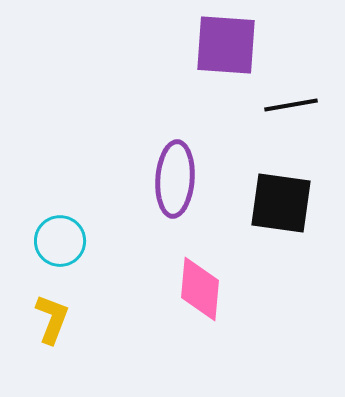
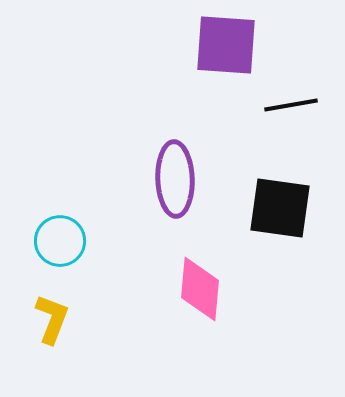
purple ellipse: rotated 6 degrees counterclockwise
black square: moved 1 px left, 5 px down
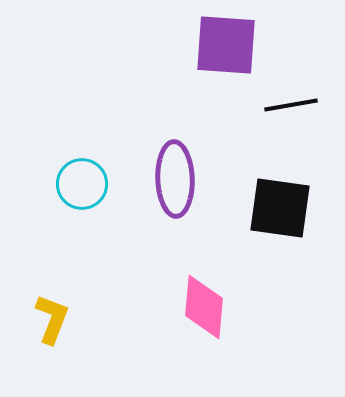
cyan circle: moved 22 px right, 57 px up
pink diamond: moved 4 px right, 18 px down
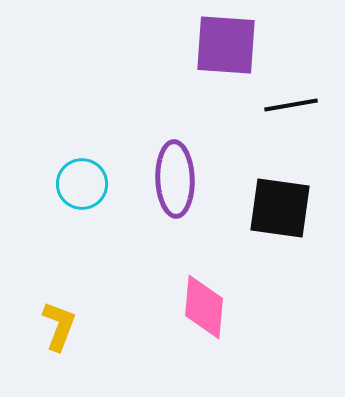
yellow L-shape: moved 7 px right, 7 px down
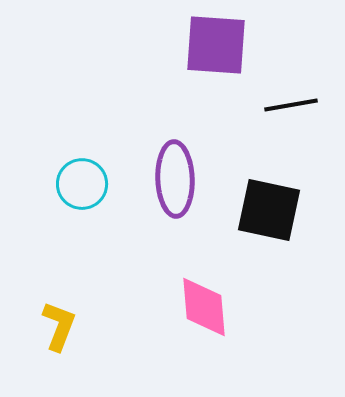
purple square: moved 10 px left
black square: moved 11 px left, 2 px down; rotated 4 degrees clockwise
pink diamond: rotated 10 degrees counterclockwise
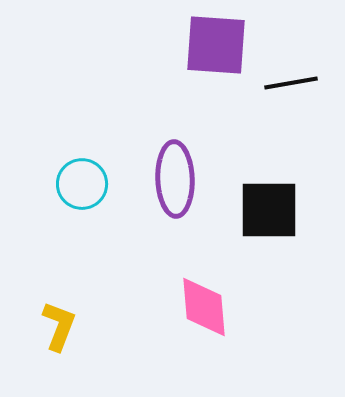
black line: moved 22 px up
black square: rotated 12 degrees counterclockwise
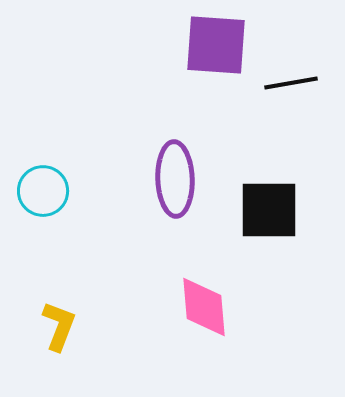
cyan circle: moved 39 px left, 7 px down
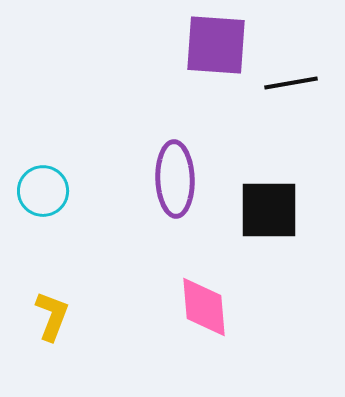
yellow L-shape: moved 7 px left, 10 px up
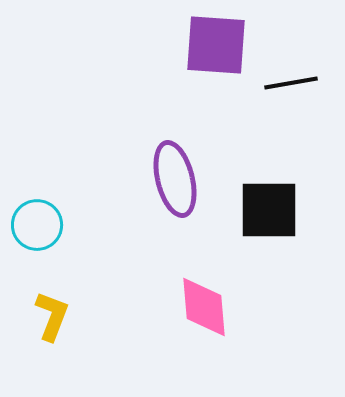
purple ellipse: rotated 12 degrees counterclockwise
cyan circle: moved 6 px left, 34 px down
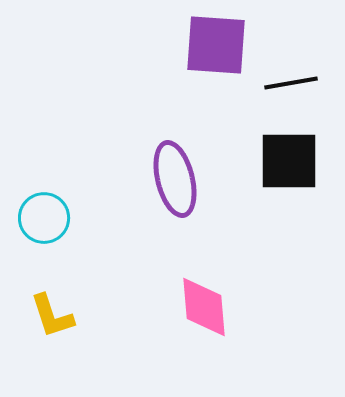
black square: moved 20 px right, 49 px up
cyan circle: moved 7 px right, 7 px up
yellow L-shape: rotated 141 degrees clockwise
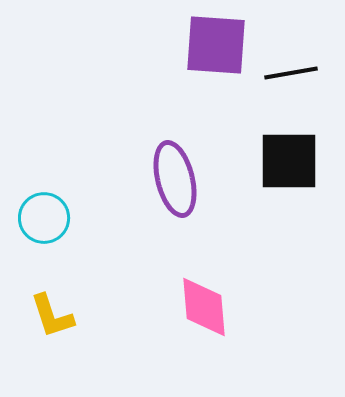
black line: moved 10 px up
